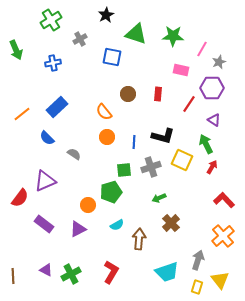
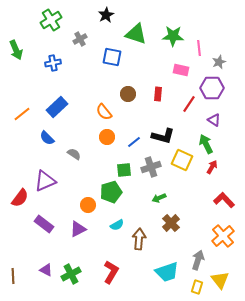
pink line at (202, 49): moved 3 px left, 1 px up; rotated 35 degrees counterclockwise
blue line at (134, 142): rotated 48 degrees clockwise
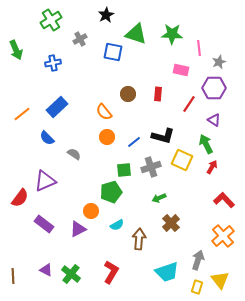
green star at (173, 36): moved 1 px left, 2 px up
blue square at (112, 57): moved 1 px right, 5 px up
purple hexagon at (212, 88): moved 2 px right
orange circle at (88, 205): moved 3 px right, 6 px down
green cross at (71, 274): rotated 24 degrees counterclockwise
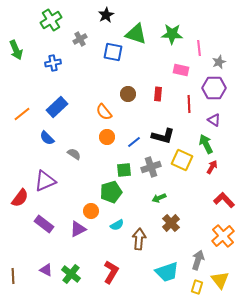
red line at (189, 104): rotated 36 degrees counterclockwise
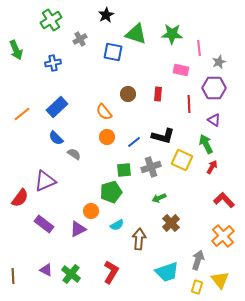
blue semicircle at (47, 138): moved 9 px right
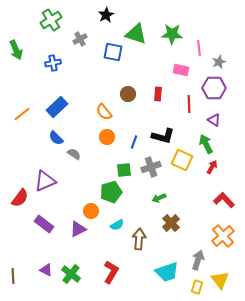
blue line at (134, 142): rotated 32 degrees counterclockwise
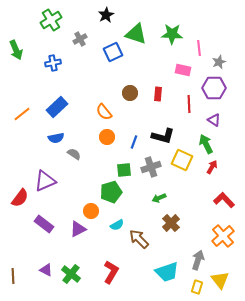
blue square at (113, 52): rotated 36 degrees counterclockwise
pink rectangle at (181, 70): moved 2 px right
brown circle at (128, 94): moved 2 px right, 1 px up
blue semicircle at (56, 138): rotated 56 degrees counterclockwise
brown arrow at (139, 239): rotated 50 degrees counterclockwise
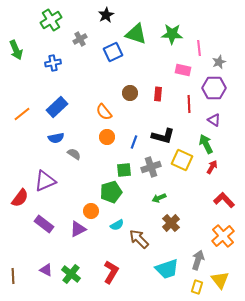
cyan trapezoid at (167, 272): moved 3 px up
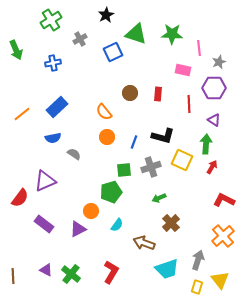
blue semicircle at (56, 138): moved 3 px left
green arrow at (206, 144): rotated 30 degrees clockwise
red L-shape at (224, 200): rotated 20 degrees counterclockwise
cyan semicircle at (117, 225): rotated 24 degrees counterclockwise
brown arrow at (139, 239): moved 5 px right, 4 px down; rotated 25 degrees counterclockwise
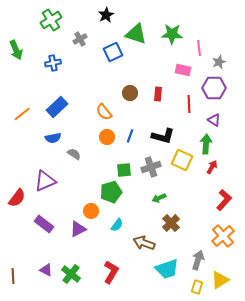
blue line at (134, 142): moved 4 px left, 6 px up
red semicircle at (20, 198): moved 3 px left
red L-shape at (224, 200): rotated 105 degrees clockwise
yellow triangle at (220, 280): rotated 36 degrees clockwise
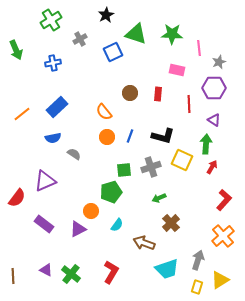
pink rectangle at (183, 70): moved 6 px left
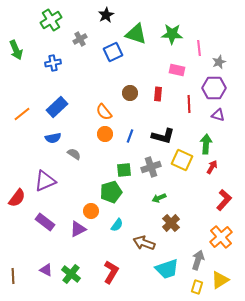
purple triangle at (214, 120): moved 4 px right, 5 px up; rotated 16 degrees counterclockwise
orange circle at (107, 137): moved 2 px left, 3 px up
purple rectangle at (44, 224): moved 1 px right, 2 px up
orange cross at (223, 236): moved 2 px left, 1 px down
